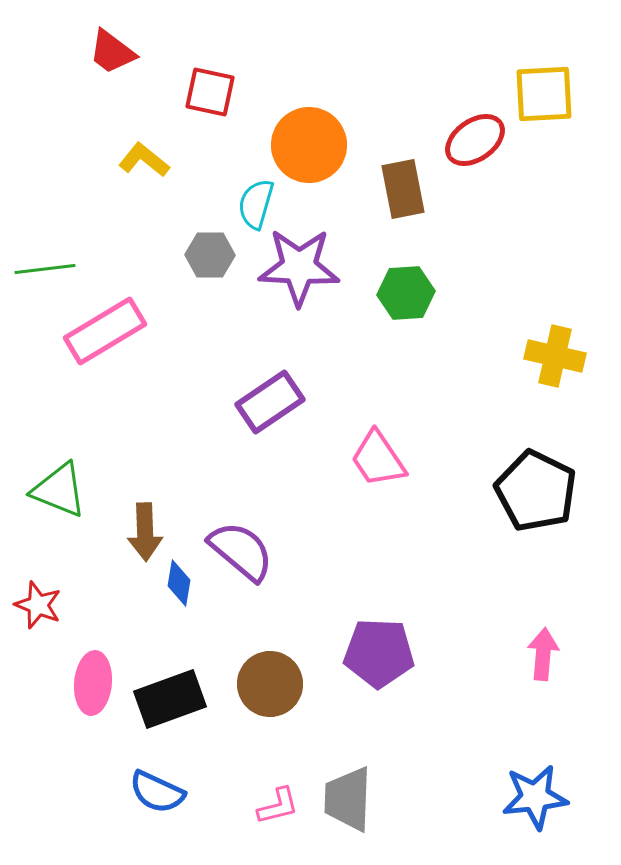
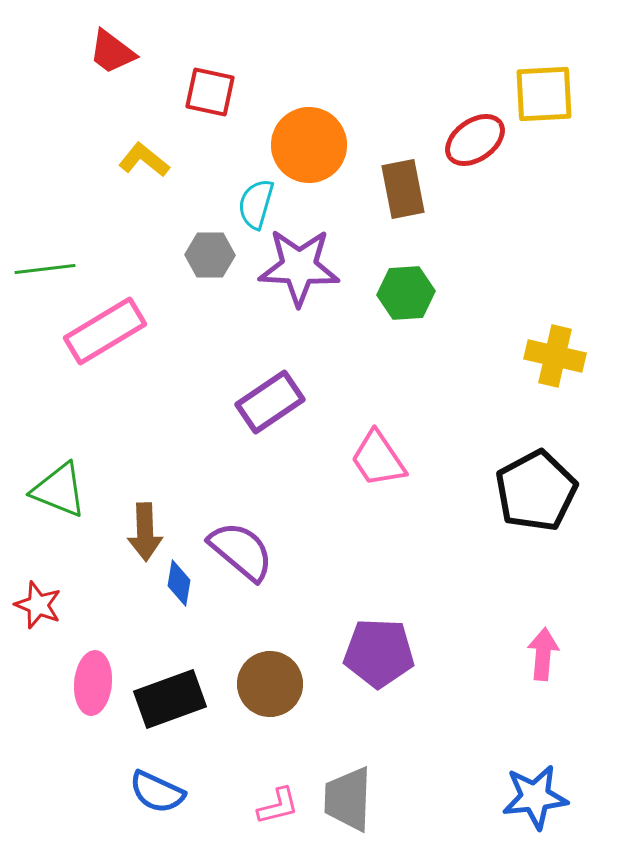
black pentagon: rotated 18 degrees clockwise
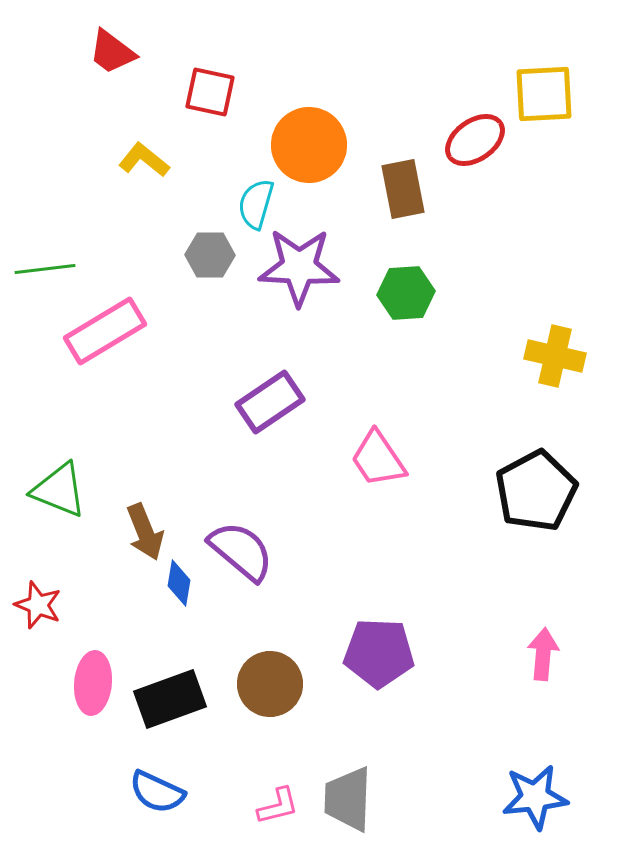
brown arrow: rotated 20 degrees counterclockwise
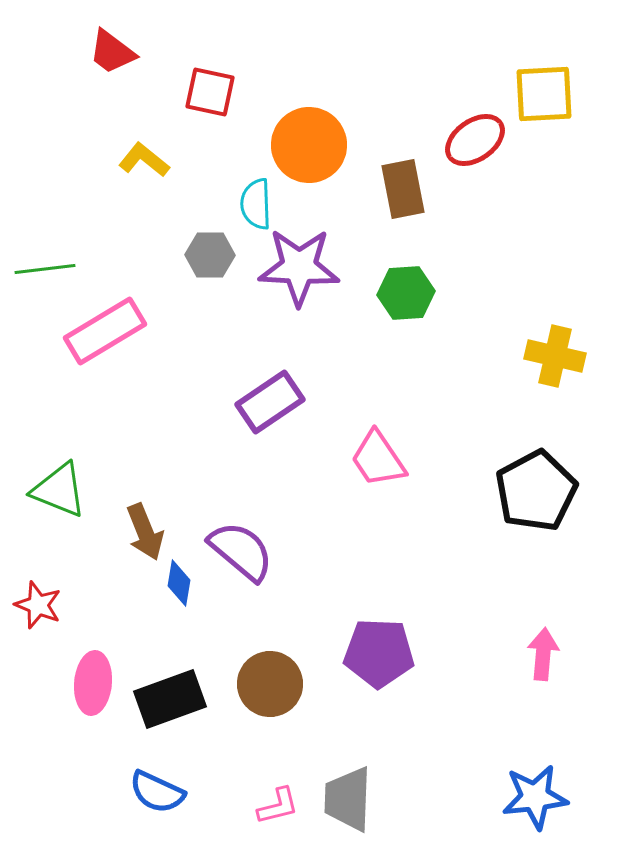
cyan semicircle: rotated 18 degrees counterclockwise
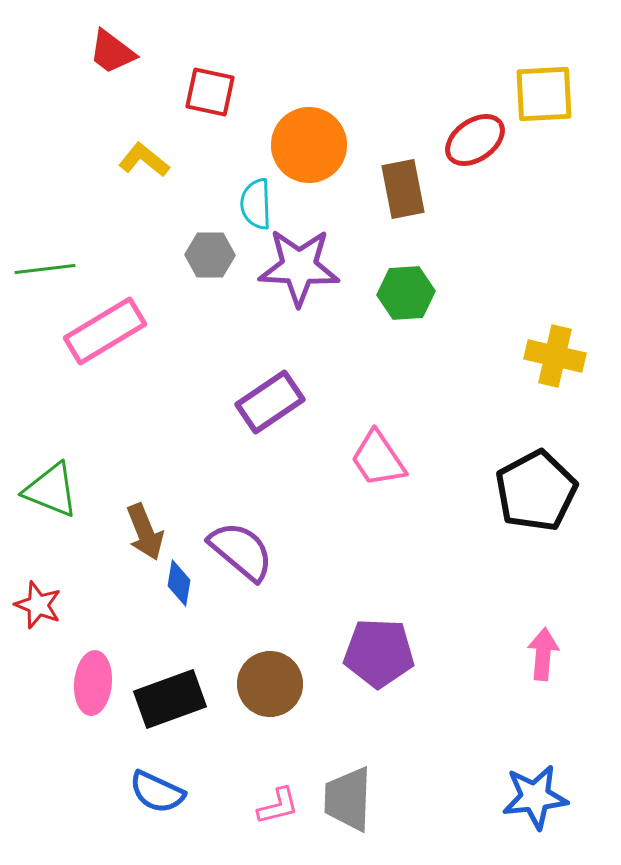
green triangle: moved 8 px left
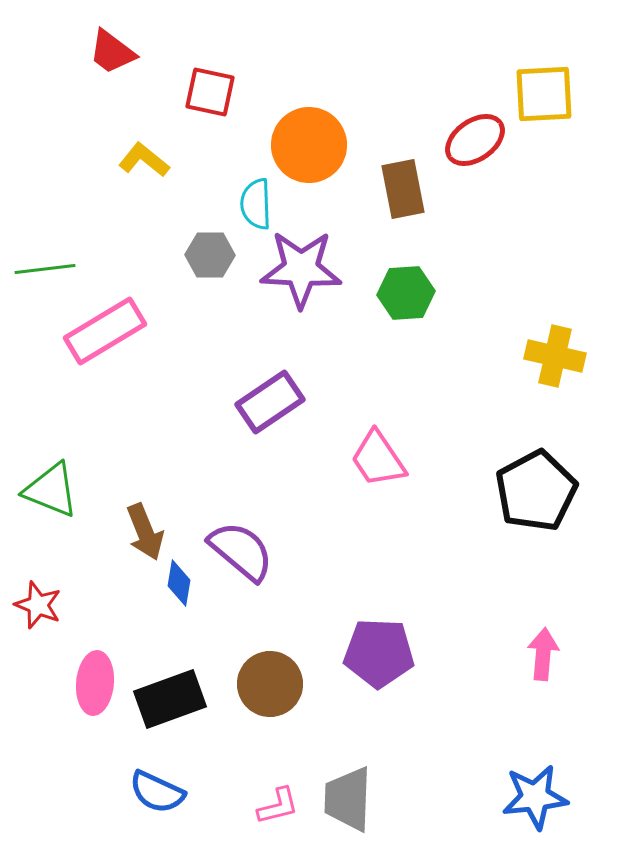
purple star: moved 2 px right, 2 px down
pink ellipse: moved 2 px right
